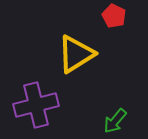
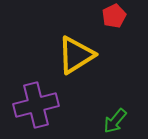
red pentagon: rotated 20 degrees clockwise
yellow triangle: moved 1 px down
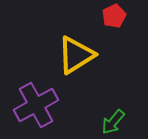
purple cross: rotated 15 degrees counterclockwise
green arrow: moved 2 px left, 1 px down
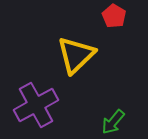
red pentagon: rotated 15 degrees counterclockwise
yellow triangle: rotated 12 degrees counterclockwise
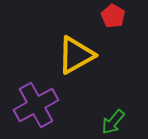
red pentagon: moved 1 px left
yellow triangle: rotated 15 degrees clockwise
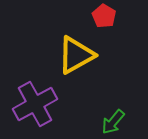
red pentagon: moved 9 px left
purple cross: moved 1 px left, 1 px up
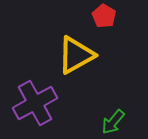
purple cross: moved 1 px up
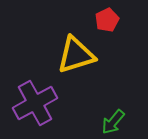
red pentagon: moved 3 px right, 4 px down; rotated 15 degrees clockwise
yellow triangle: rotated 12 degrees clockwise
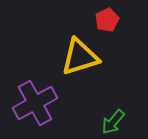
yellow triangle: moved 4 px right, 2 px down
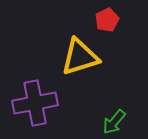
purple cross: rotated 18 degrees clockwise
green arrow: moved 1 px right
